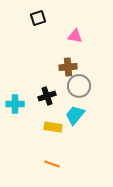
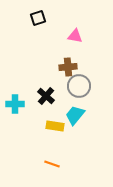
black cross: moved 1 px left; rotated 30 degrees counterclockwise
yellow rectangle: moved 2 px right, 1 px up
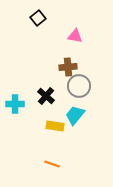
black square: rotated 21 degrees counterclockwise
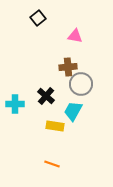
gray circle: moved 2 px right, 2 px up
cyan trapezoid: moved 2 px left, 4 px up; rotated 10 degrees counterclockwise
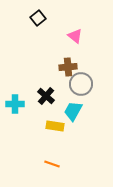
pink triangle: rotated 28 degrees clockwise
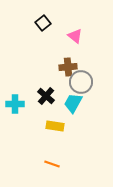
black square: moved 5 px right, 5 px down
gray circle: moved 2 px up
cyan trapezoid: moved 8 px up
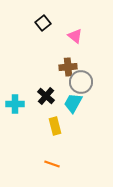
yellow rectangle: rotated 66 degrees clockwise
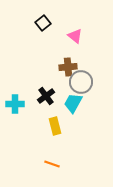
black cross: rotated 12 degrees clockwise
